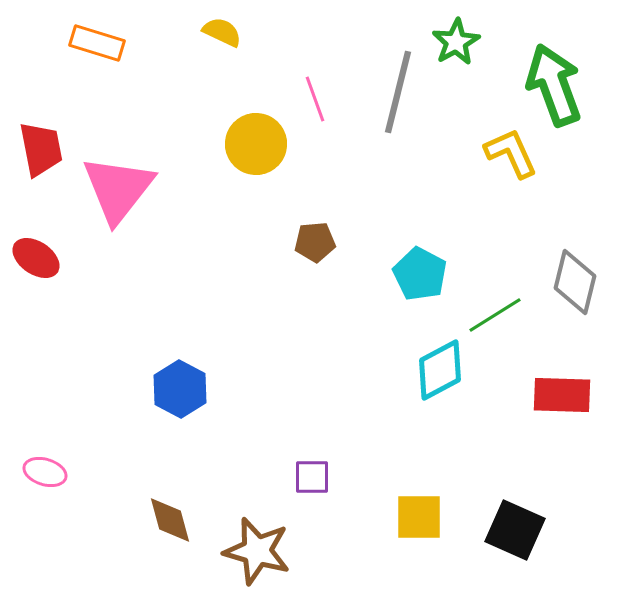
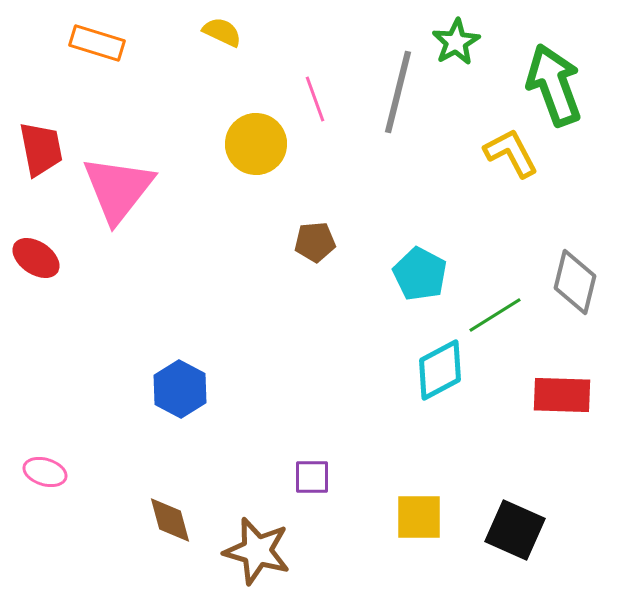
yellow L-shape: rotated 4 degrees counterclockwise
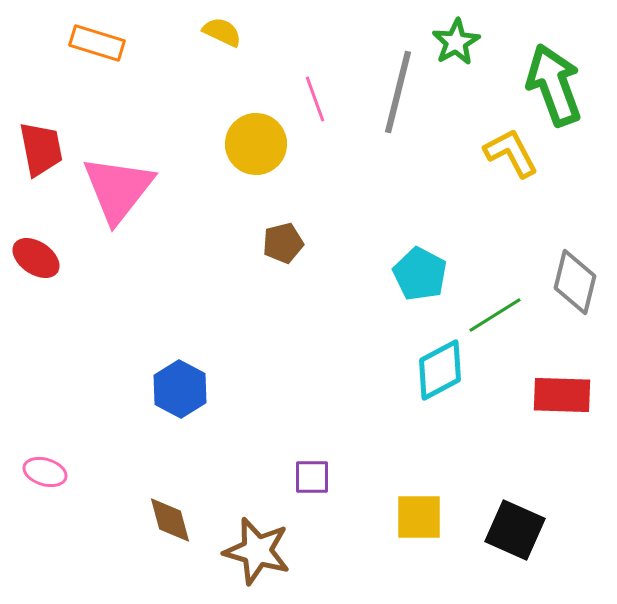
brown pentagon: moved 32 px left, 1 px down; rotated 9 degrees counterclockwise
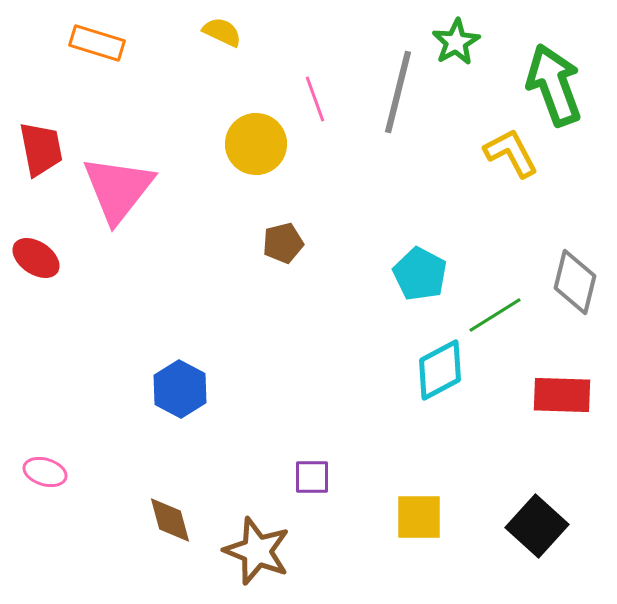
black square: moved 22 px right, 4 px up; rotated 18 degrees clockwise
brown star: rotated 6 degrees clockwise
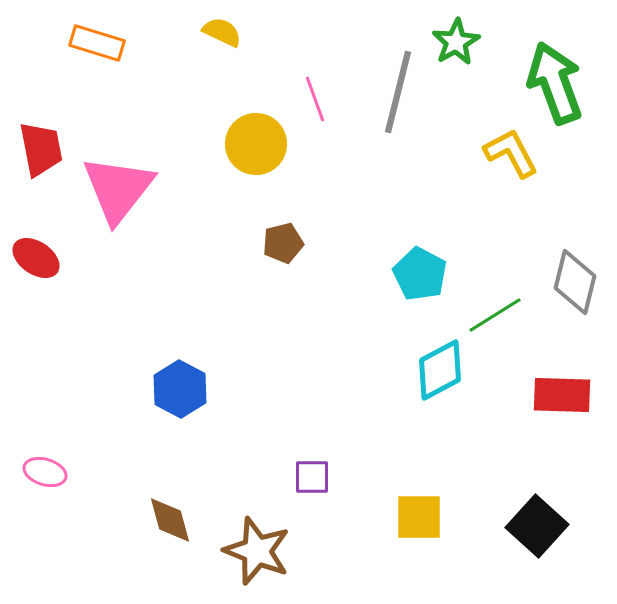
green arrow: moved 1 px right, 2 px up
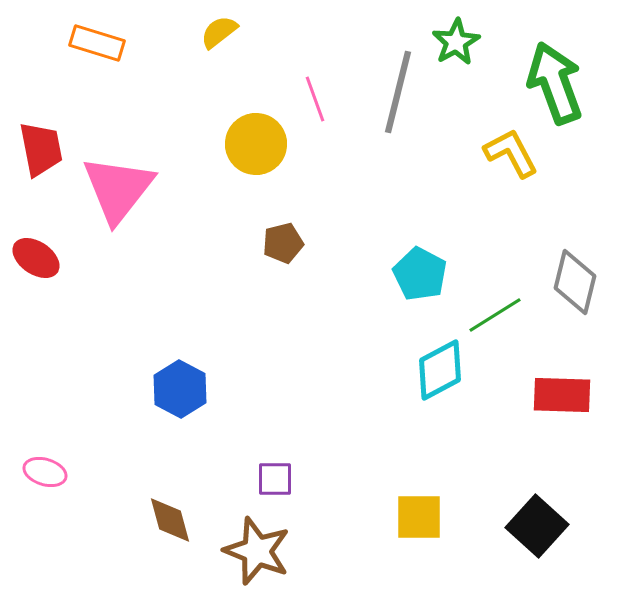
yellow semicircle: moved 3 px left; rotated 63 degrees counterclockwise
purple square: moved 37 px left, 2 px down
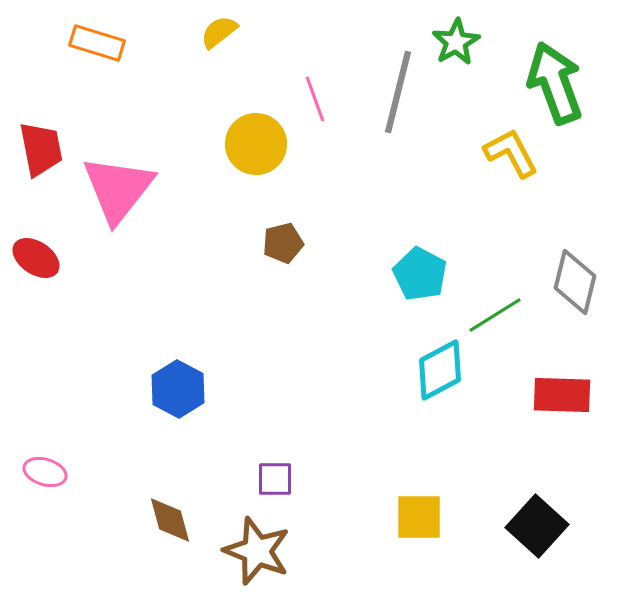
blue hexagon: moved 2 px left
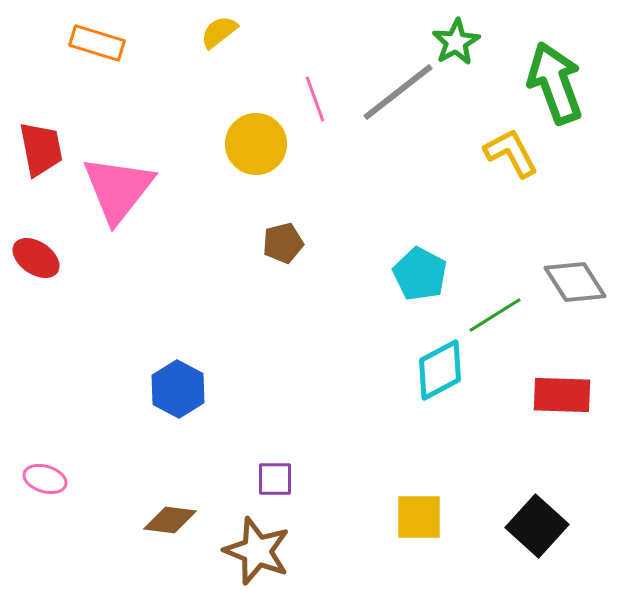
gray line: rotated 38 degrees clockwise
gray diamond: rotated 46 degrees counterclockwise
pink ellipse: moved 7 px down
brown diamond: rotated 68 degrees counterclockwise
